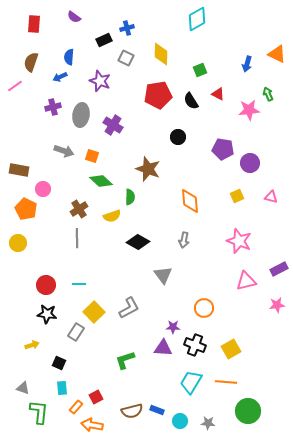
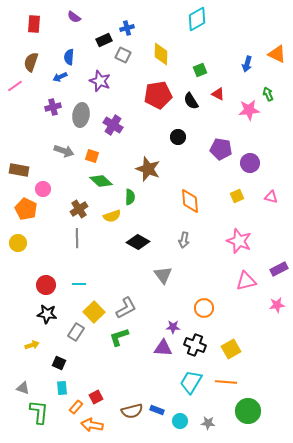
gray square at (126, 58): moved 3 px left, 3 px up
purple pentagon at (223, 149): moved 2 px left
gray L-shape at (129, 308): moved 3 px left
green L-shape at (125, 360): moved 6 px left, 23 px up
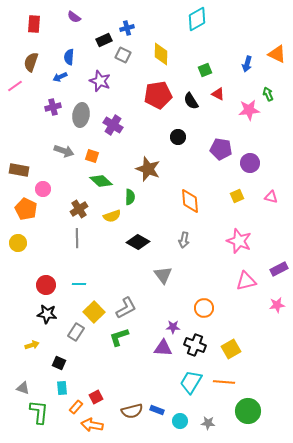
green square at (200, 70): moved 5 px right
orange line at (226, 382): moved 2 px left
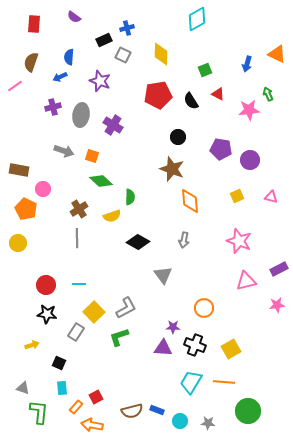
purple circle at (250, 163): moved 3 px up
brown star at (148, 169): moved 24 px right
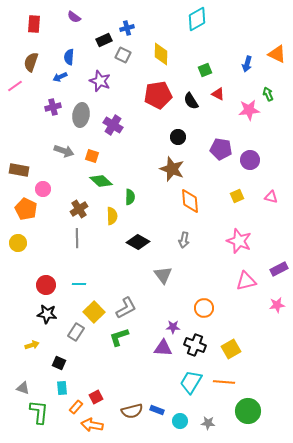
yellow semicircle at (112, 216): rotated 72 degrees counterclockwise
